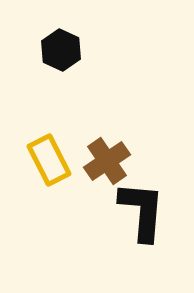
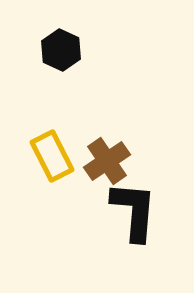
yellow rectangle: moved 3 px right, 4 px up
black L-shape: moved 8 px left
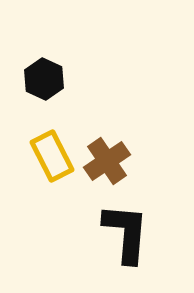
black hexagon: moved 17 px left, 29 px down
black L-shape: moved 8 px left, 22 px down
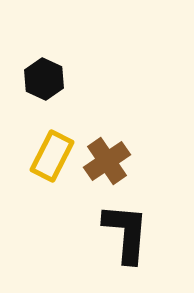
yellow rectangle: rotated 54 degrees clockwise
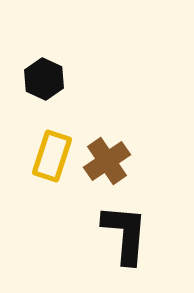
yellow rectangle: rotated 9 degrees counterclockwise
black L-shape: moved 1 px left, 1 px down
